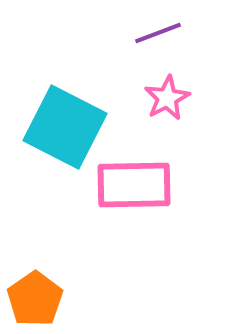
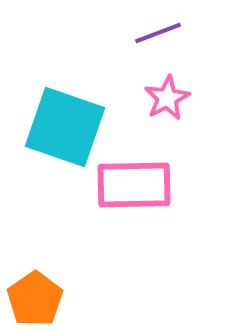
cyan square: rotated 8 degrees counterclockwise
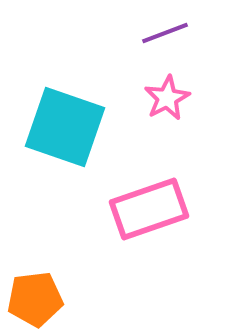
purple line: moved 7 px right
pink rectangle: moved 15 px right, 24 px down; rotated 18 degrees counterclockwise
orange pentagon: rotated 28 degrees clockwise
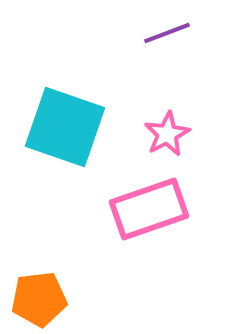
purple line: moved 2 px right
pink star: moved 36 px down
orange pentagon: moved 4 px right
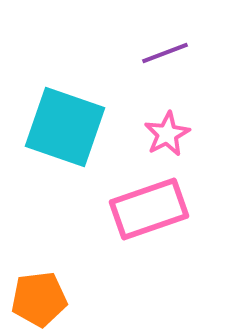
purple line: moved 2 px left, 20 px down
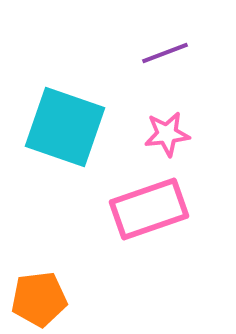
pink star: rotated 21 degrees clockwise
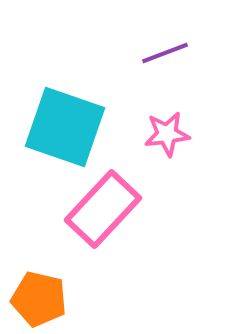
pink rectangle: moved 46 px left; rotated 28 degrees counterclockwise
orange pentagon: rotated 20 degrees clockwise
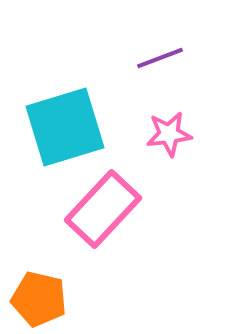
purple line: moved 5 px left, 5 px down
cyan square: rotated 36 degrees counterclockwise
pink star: moved 2 px right
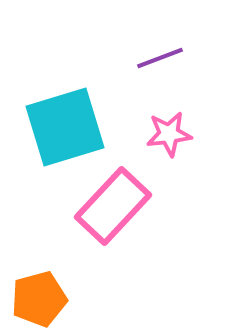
pink rectangle: moved 10 px right, 3 px up
orange pentagon: rotated 28 degrees counterclockwise
